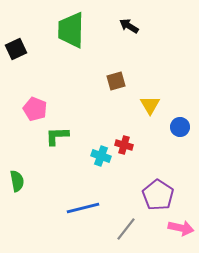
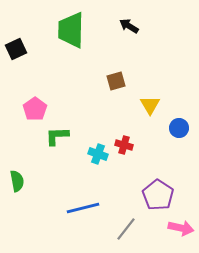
pink pentagon: rotated 15 degrees clockwise
blue circle: moved 1 px left, 1 px down
cyan cross: moved 3 px left, 2 px up
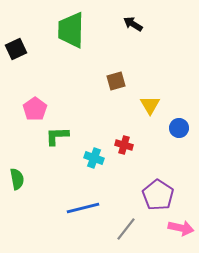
black arrow: moved 4 px right, 2 px up
cyan cross: moved 4 px left, 4 px down
green semicircle: moved 2 px up
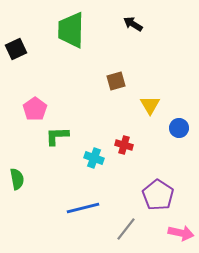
pink arrow: moved 5 px down
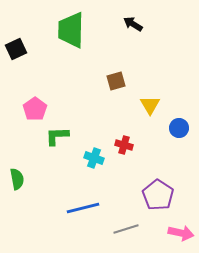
gray line: rotated 35 degrees clockwise
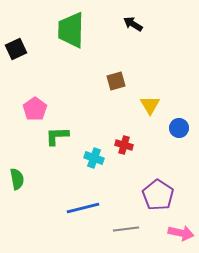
gray line: rotated 10 degrees clockwise
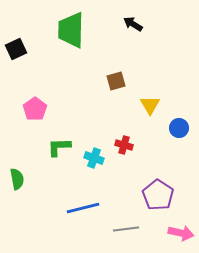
green L-shape: moved 2 px right, 11 px down
